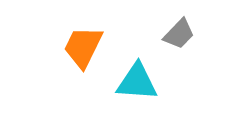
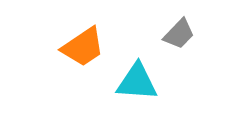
orange trapezoid: rotated 150 degrees counterclockwise
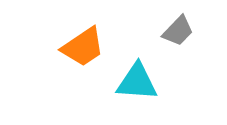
gray trapezoid: moved 1 px left, 3 px up
